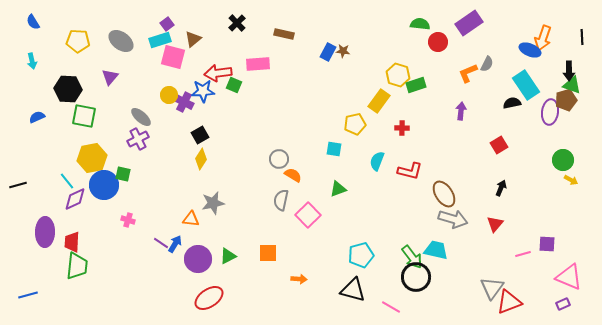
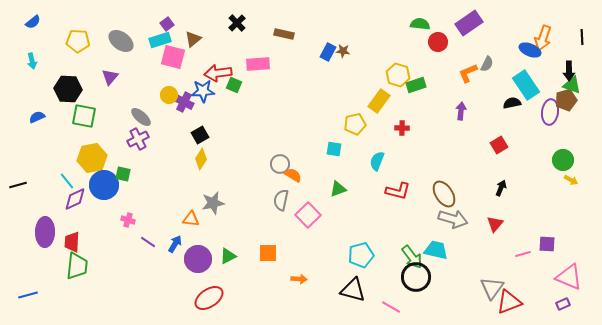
blue semicircle at (33, 22): rotated 98 degrees counterclockwise
gray circle at (279, 159): moved 1 px right, 5 px down
red L-shape at (410, 171): moved 12 px left, 20 px down
purple line at (161, 243): moved 13 px left, 1 px up
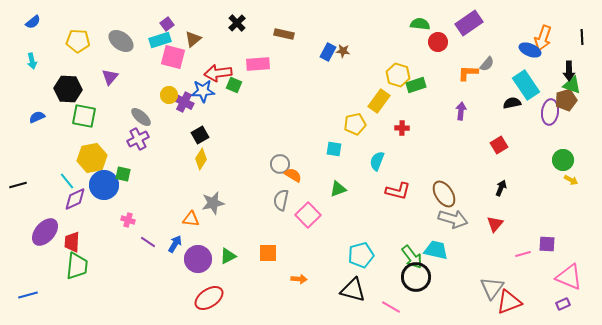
gray semicircle at (487, 64): rotated 14 degrees clockwise
orange L-shape at (468, 73): rotated 25 degrees clockwise
purple ellipse at (45, 232): rotated 40 degrees clockwise
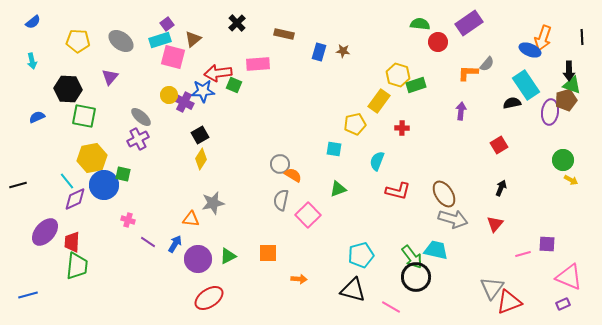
blue rectangle at (328, 52): moved 9 px left; rotated 12 degrees counterclockwise
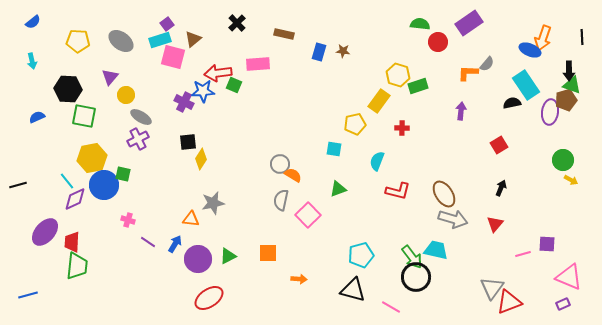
green rectangle at (416, 85): moved 2 px right, 1 px down
yellow circle at (169, 95): moved 43 px left
gray ellipse at (141, 117): rotated 10 degrees counterclockwise
black square at (200, 135): moved 12 px left, 7 px down; rotated 24 degrees clockwise
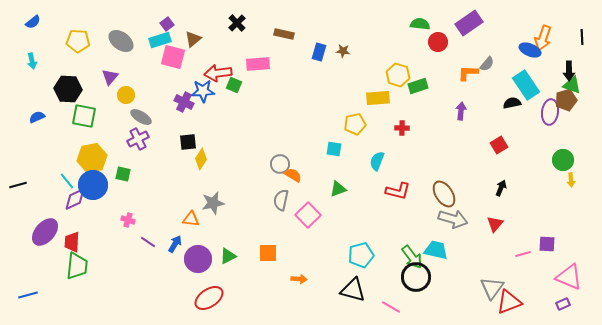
yellow rectangle at (379, 101): moved 1 px left, 3 px up; rotated 50 degrees clockwise
yellow arrow at (571, 180): rotated 56 degrees clockwise
blue circle at (104, 185): moved 11 px left
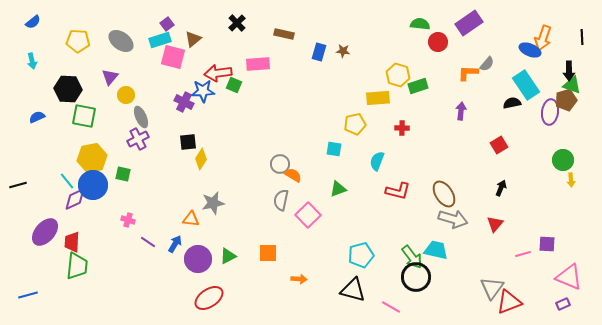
gray ellipse at (141, 117): rotated 35 degrees clockwise
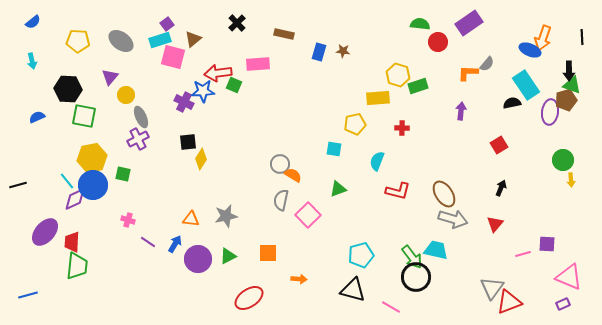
gray star at (213, 203): moved 13 px right, 13 px down
red ellipse at (209, 298): moved 40 px right
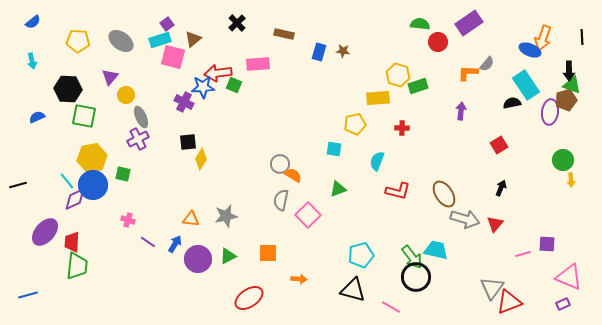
blue star at (203, 91): moved 4 px up
gray arrow at (453, 219): moved 12 px right
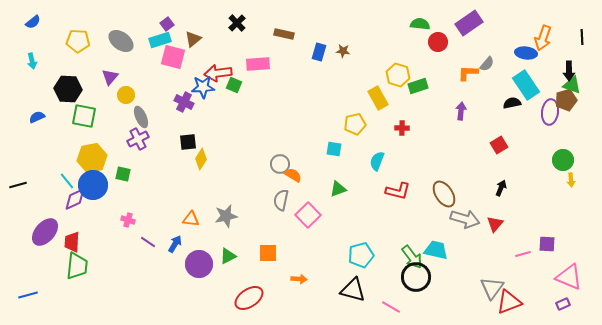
blue ellipse at (530, 50): moved 4 px left, 3 px down; rotated 15 degrees counterclockwise
yellow rectangle at (378, 98): rotated 65 degrees clockwise
purple circle at (198, 259): moved 1 px right, 5 px down
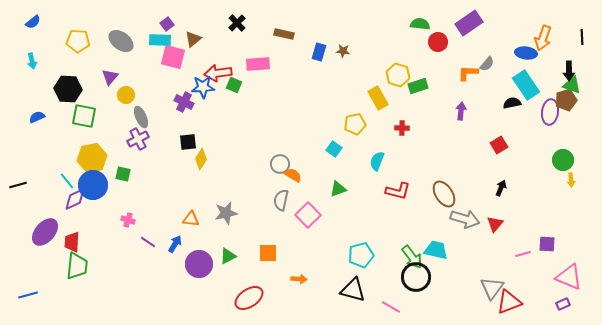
cyan rectangle at (160, 40): rotated 20 degrees clockwise
cyan square at (334, 149): rotated 28 degrees clockwise
gray star at (226, 216): moved 3 px up
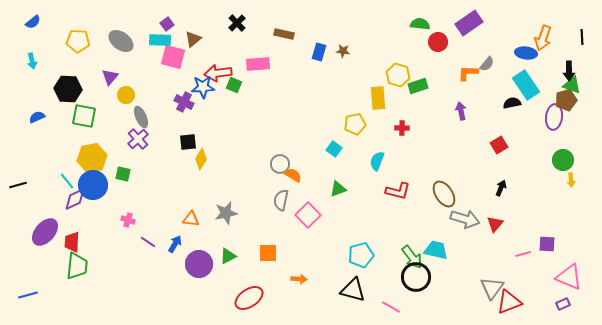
yellow rectangle at (378, 98): rotated 25 degrees clockwise
purple arrow at (461, 111): rotated 18 degrees counterclockwise
purple ellipse at (550, 112): moved 4 px right, 5 px down
purple cross at (138, 139): rotated 15 degrees counterclockwise
